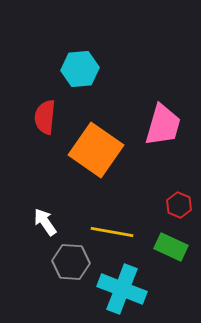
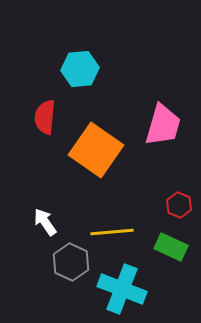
yellow line: rotated 15 degrees counterclockwise
gray hexagon: rotated 21 degrees clockwise
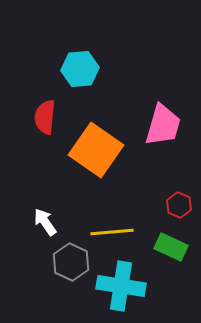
cyan cross: moved 1 px left, 3 px up; rotated 12 degrees counterclockwise
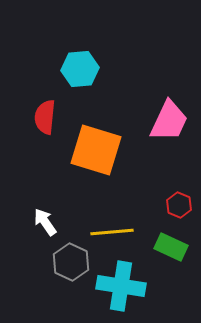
pink trapezoid: moved 6 px right, 4 px up; rotated 9 degrees clockwise
orange square: rotated 18 degrees counterclockwise
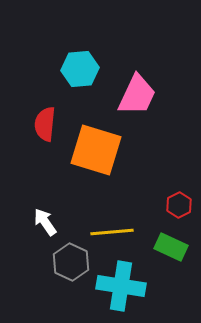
red semicircle: moved 7 px down
pink trapezoid: moved 32 px left, 26 px up
red hexagon: rotated 10 degrees clockwise
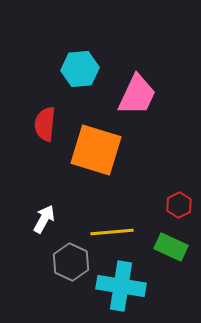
white arrow: moved 1 px left, 3 px up; rotated 64 degrees clockwise
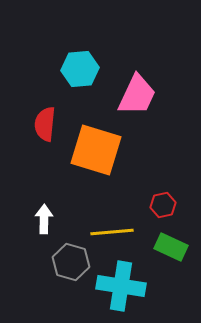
red hexagon: moved 16 px left; rotated 15 degrees clockwise
white arrow: rotated 28 degrees counterclockwise
gray hexagon: rotated 9 degrees counterclockwise
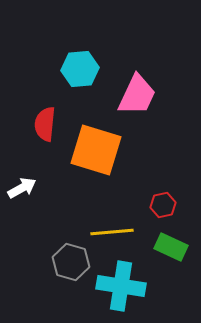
white arrow: moved 22 px left, 31 px up; rotated 60 degrees clockwise
